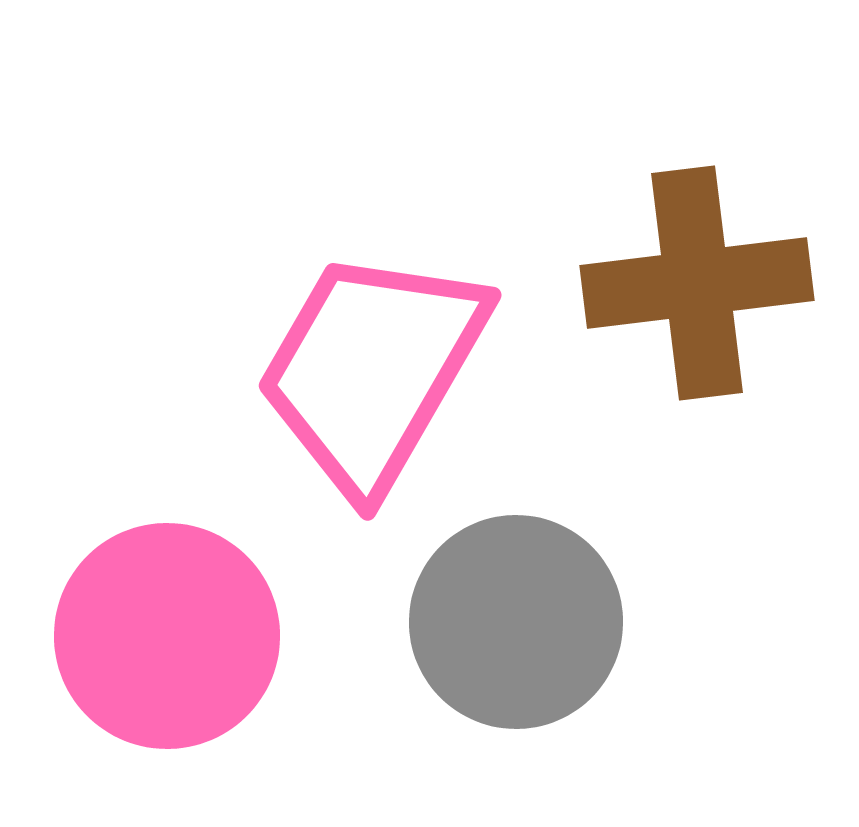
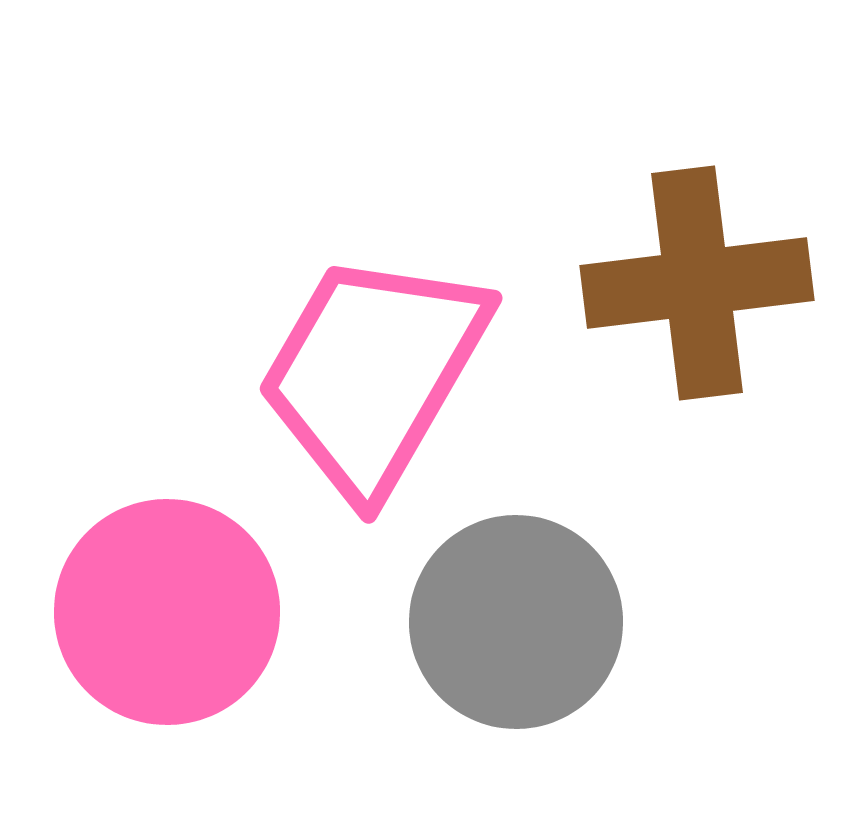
pink trapezoid: moved 1 px right, 3 px down
pink circle: moved 24 px up
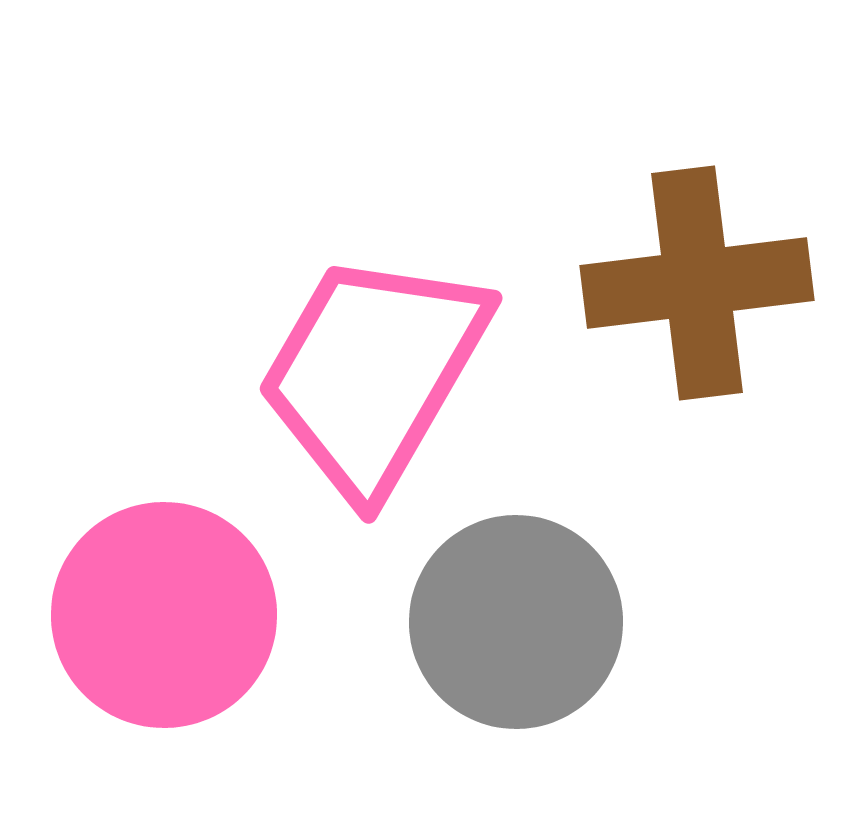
pink circle: moved 3 px left, 3 px down
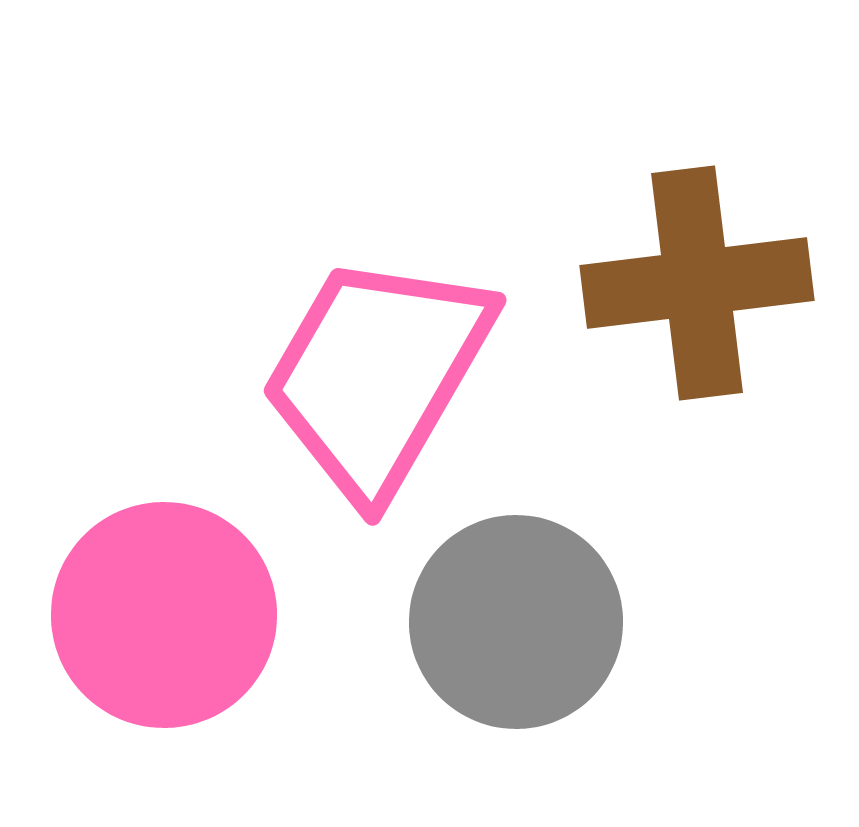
pink trapezoid: moved 4 px right, 2 px down
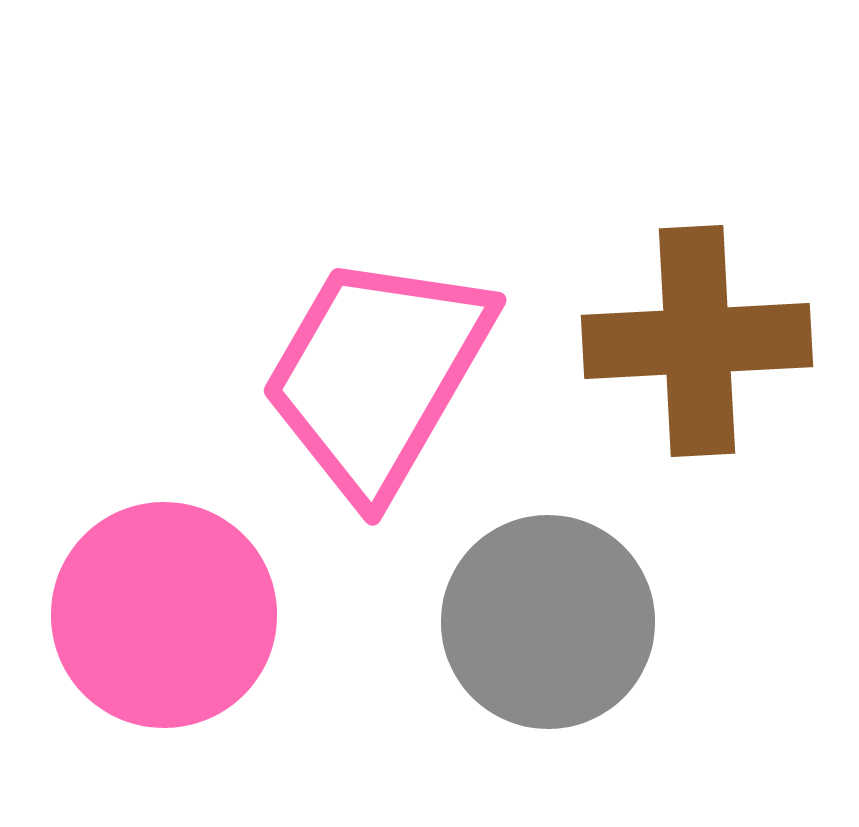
brown cross: moved 58 px down; rotated 4 degrees clockwise
gray circle: moved 32 px right
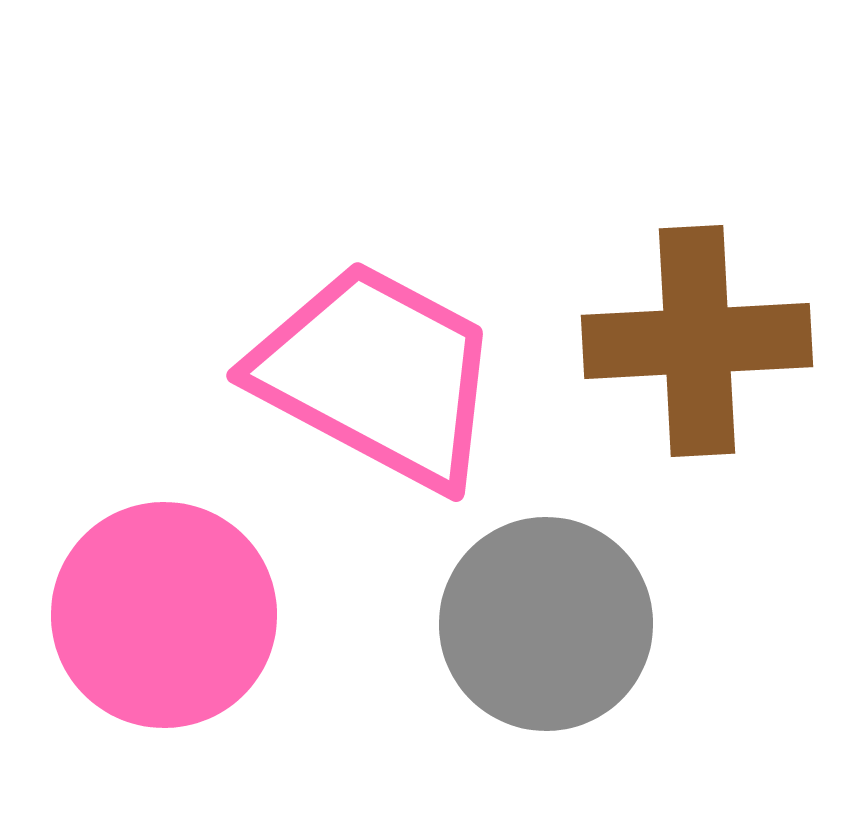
pink trapezoid: rotated 88 degrees clockwise
gray circle: moved 2 px left, 2 px down
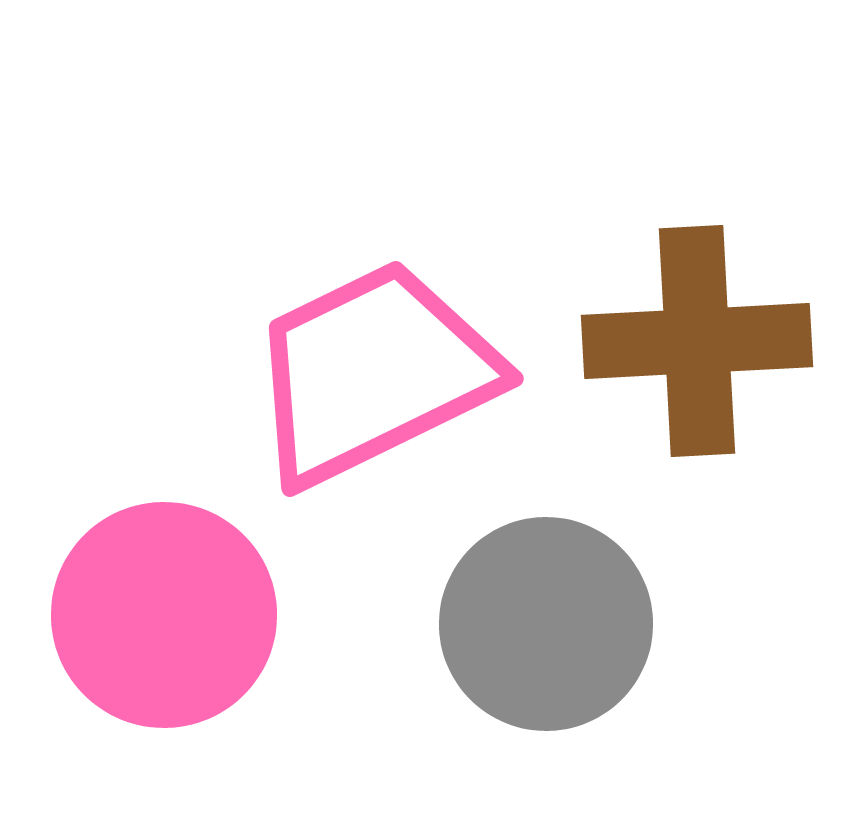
pink trapezoid: moved 4 px left, 2 px up; rotated 54 degrees counterclockwise
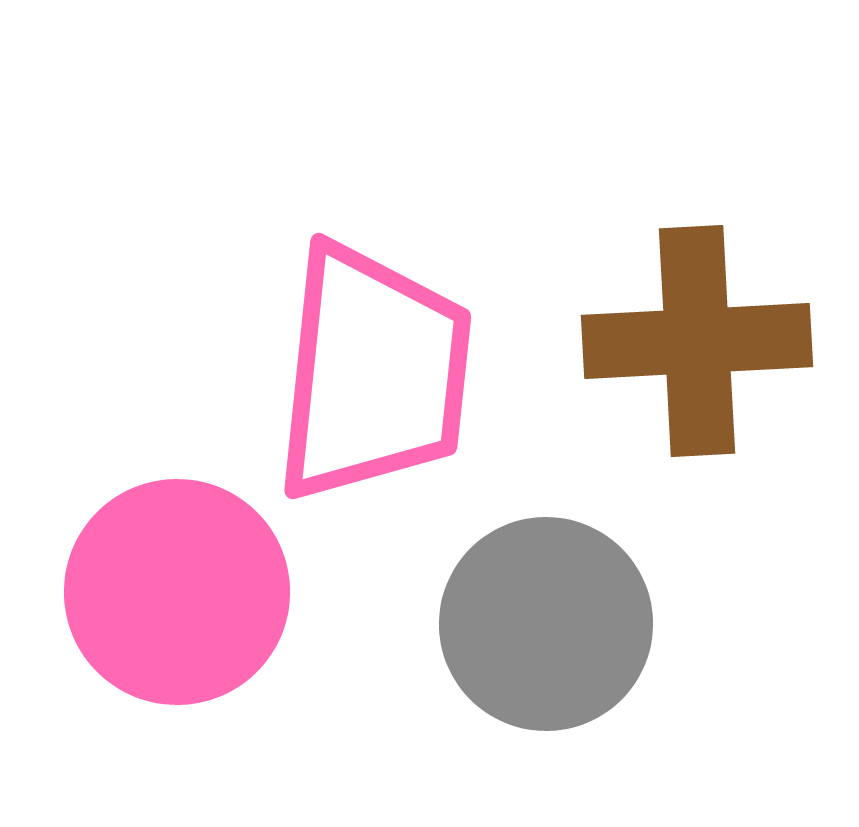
pink trapezoid: rotated 122 degrees clockwise
pink circle: moved 13 px right, 23 px up
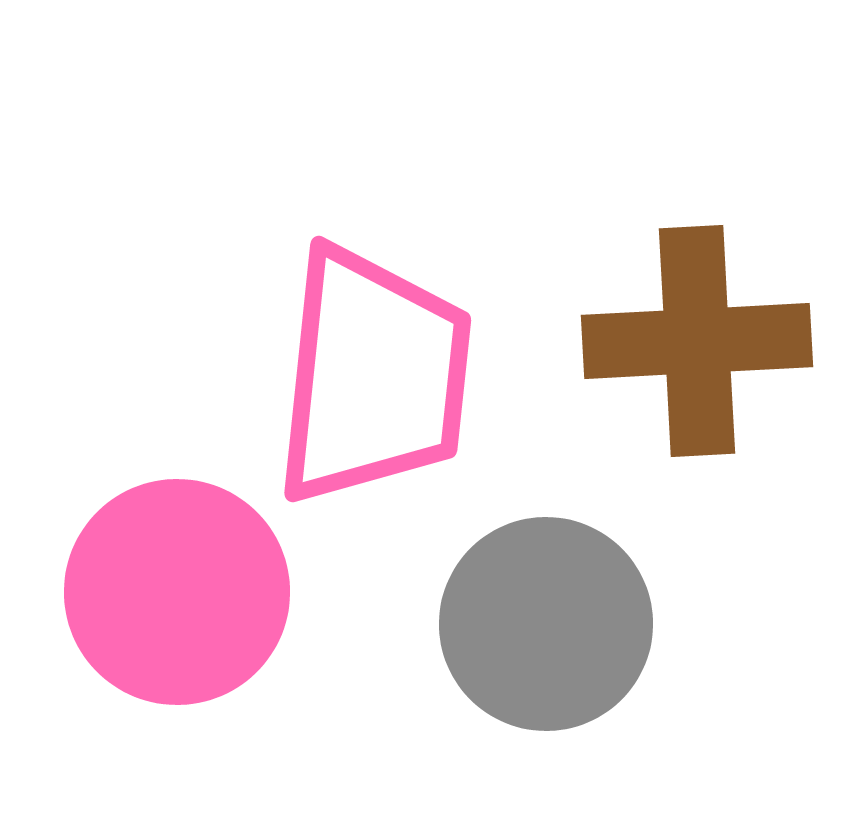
pink trapezoid: moved 3 px down
